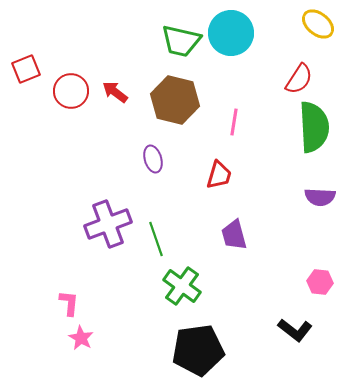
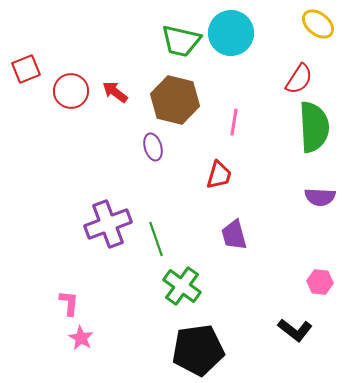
purple ellipse: moved 12 px up
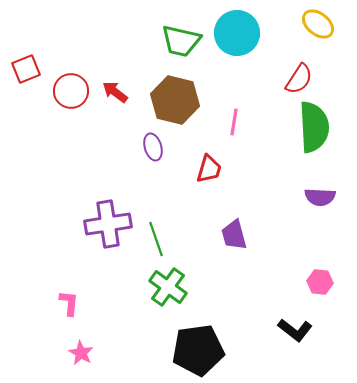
cyan circle: moved 6 px right
red trapezoid: moved 10 px left, 6 px up
purple cross: rotated 12 degrees clockwise
green cross: moved 14 px left, 1 px down
pink star: moved 15 px down
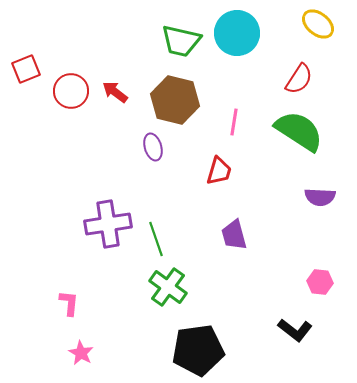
green semicircle: moved 15 px left, 4 px down; rotated 54 degrees counterclockwise
red trapezoid: moved 10 px right, 2 px down
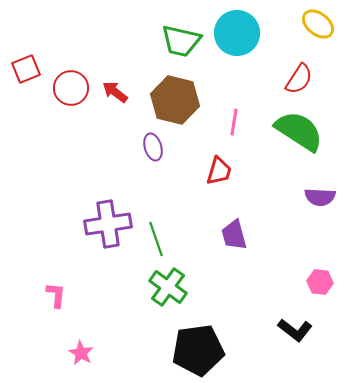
red circle: moved 3 px up
pink L-shape: moved 13 px left, 8 px up
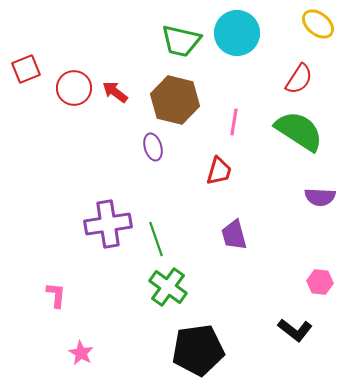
red circle: moved 3 px right
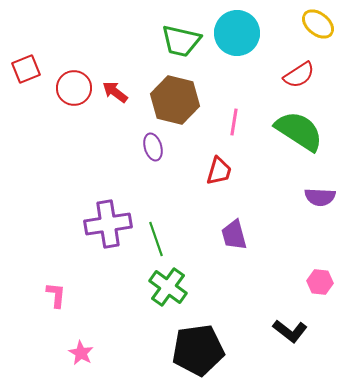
red semicircle: moved 4 px up; rotated 24 degrees clockwise
black L-shape: moved 5 px left, 1 px down
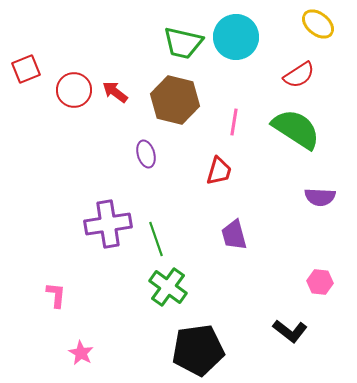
cyan circle: moved 1 px left, 4 px down
green trapezoid: moved 2 px right, 2 px down
red circle: moved 2 px down
green semicircle: moved 3 px left, 2 px up
purple ellipse: moved 7 px left, 7 px down
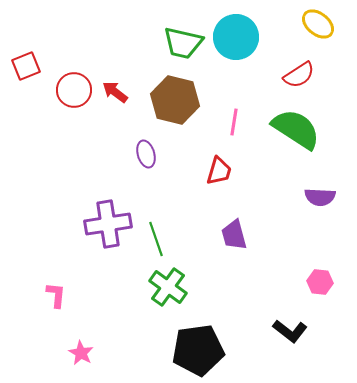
red square: moved 3 px up
